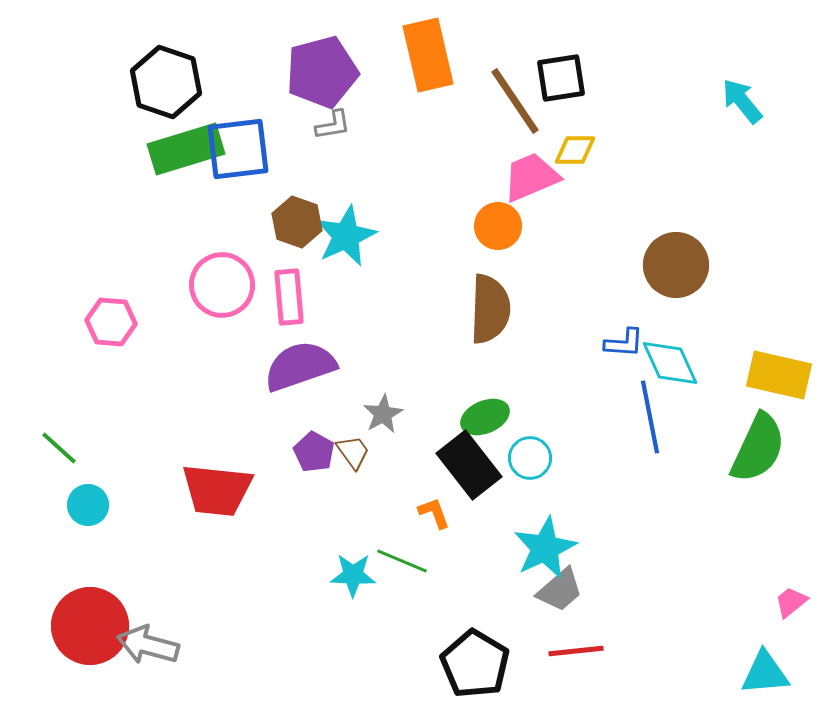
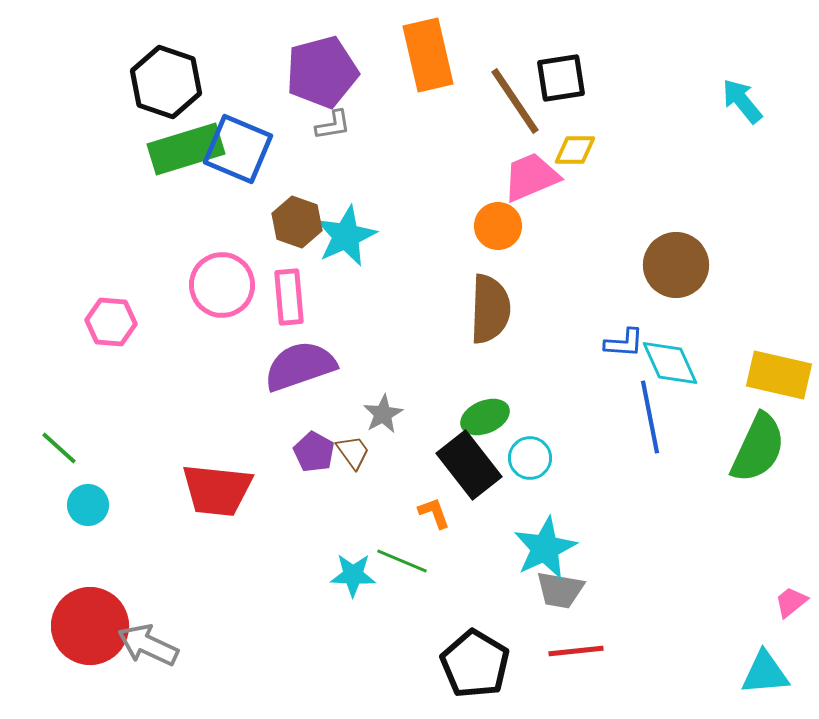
blue square at (238, 149): rotated 30 degrees clockwise
gray trapezoid at (560, 590): rotated 51 degrees clockwise
gray arrow at (148, 645): rotated 10 degrees clockwise
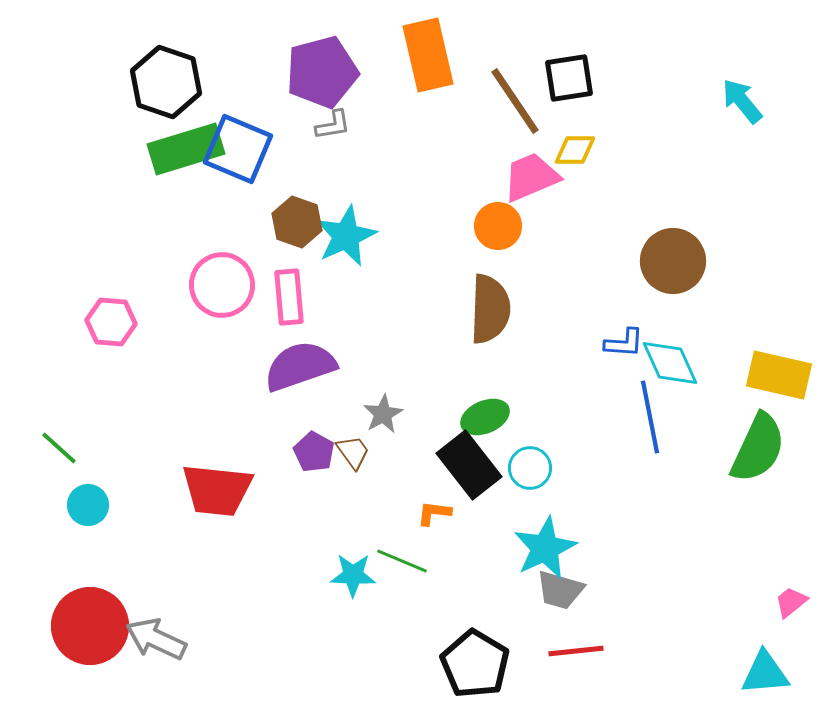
black square at (561, 78): moved 8 px right
brown circle at (676, 265): moved 3 px left, 4 px up
cyan circle at (530, 458): moved 10 px down
orange L-shape at (434, 513): rotated 63 degrees counterclockwise
gray trapezoid at (560, 590): rotated 6 degrees clockwise
gray arrow at (148, 645): moved 8 px right, 6 px up
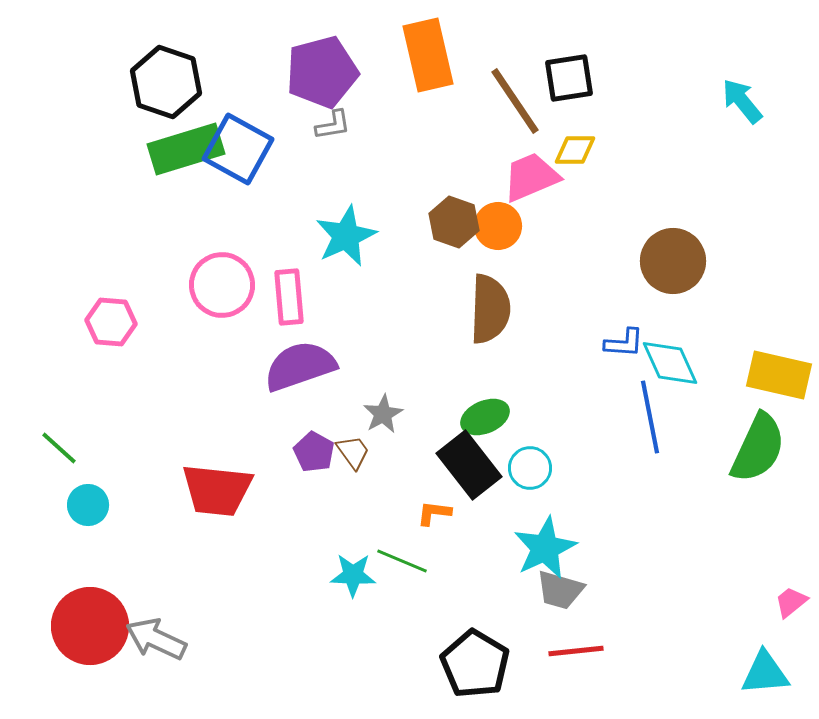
blue square at (238, 149): rotated 6 degrees clockwise
brown hexagon at (297, 222): moved 157 px right
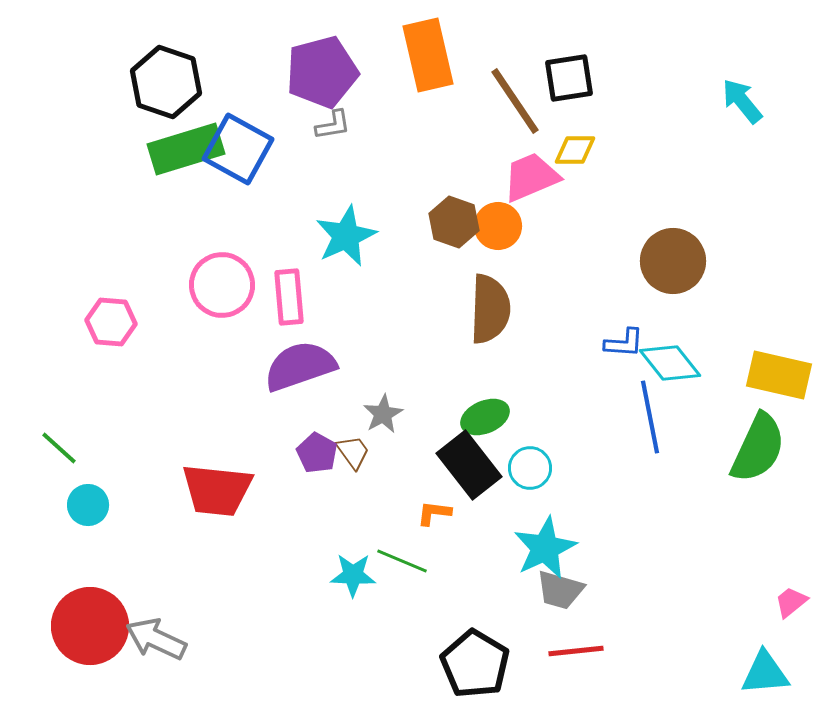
cyan diamond at (670, 363): rotated 14 degrees counterclockwise
purple pentagon at (314, 452): moved 3 px right, 1 px down
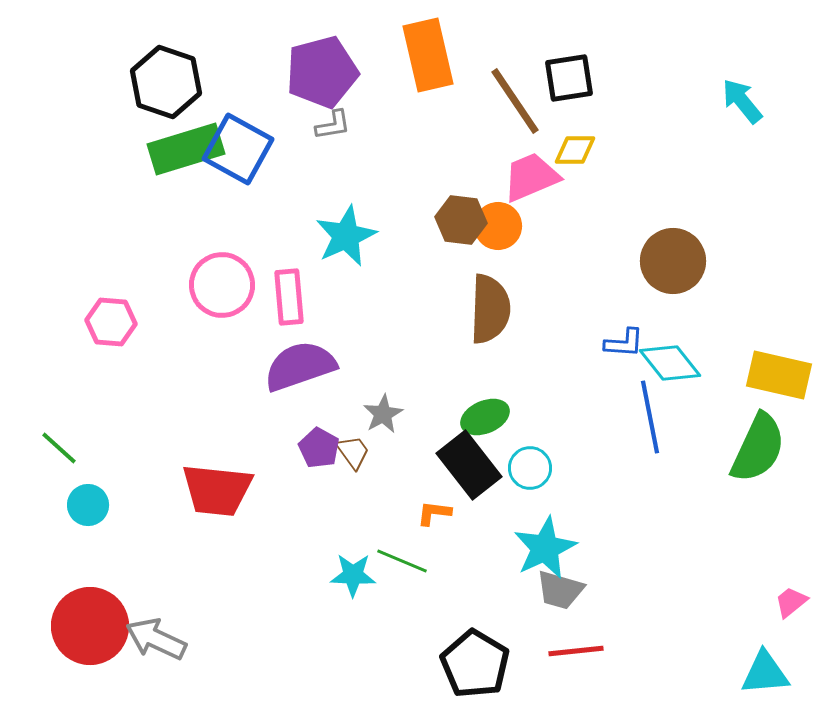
brown hexagon at (454, 222): moved 7 px right, 2 px up; rotated 12 degrees counterclockwise
purple pentagon at (317, 453): moved 2 px right, 5 px up
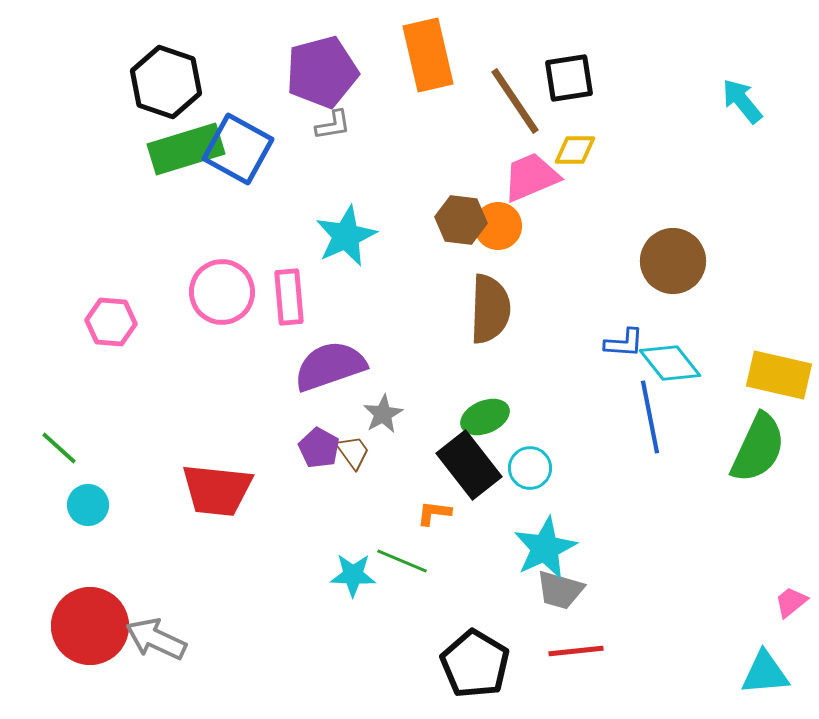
pink circle at (222, 285): moved 7 px down
purple semicircle at (300, 366): moved 30 px right
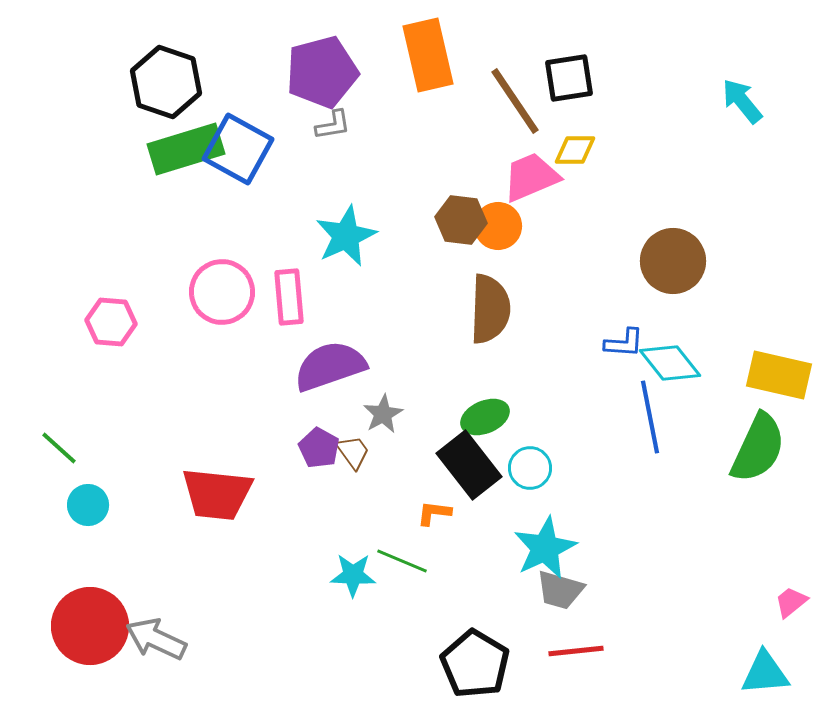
red trapezoid at (217, 490): moved 4 px down
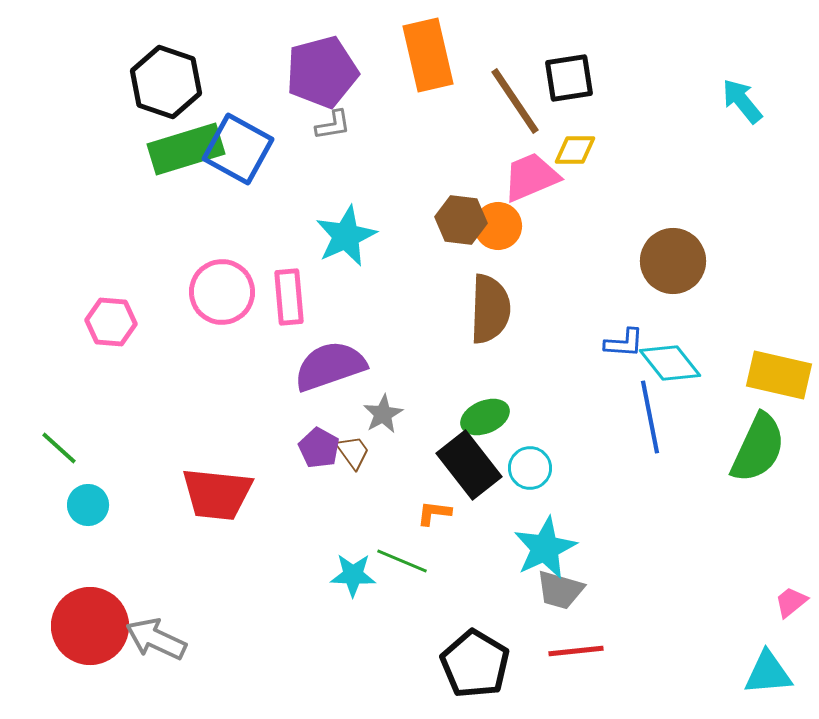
cyan triangle at (765, 673): moved 3 px right
